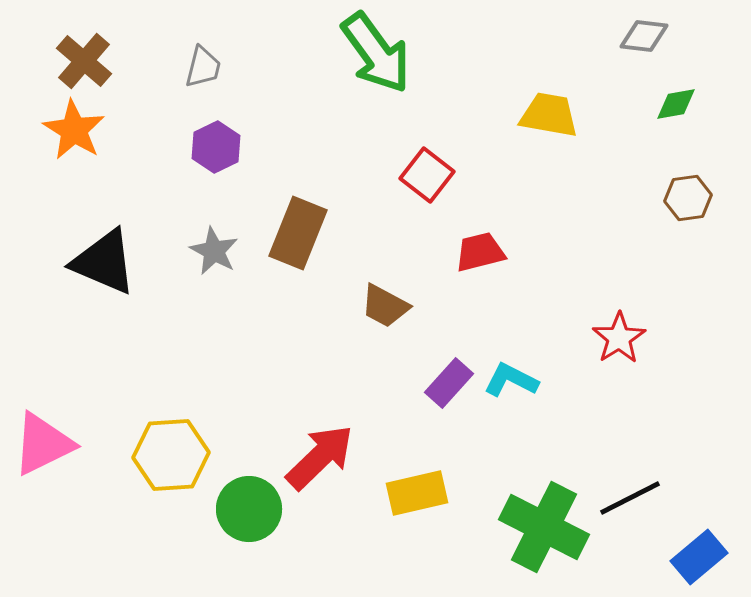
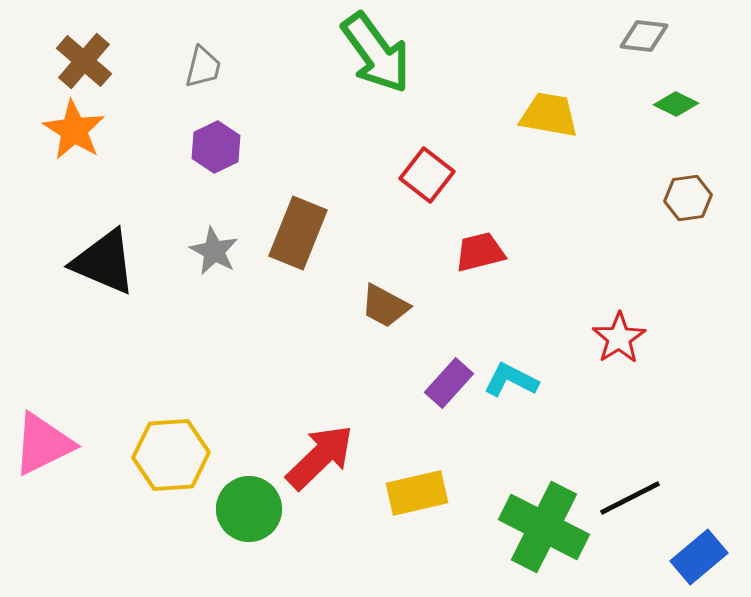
green diamond: rotated 36 degrees clockwise
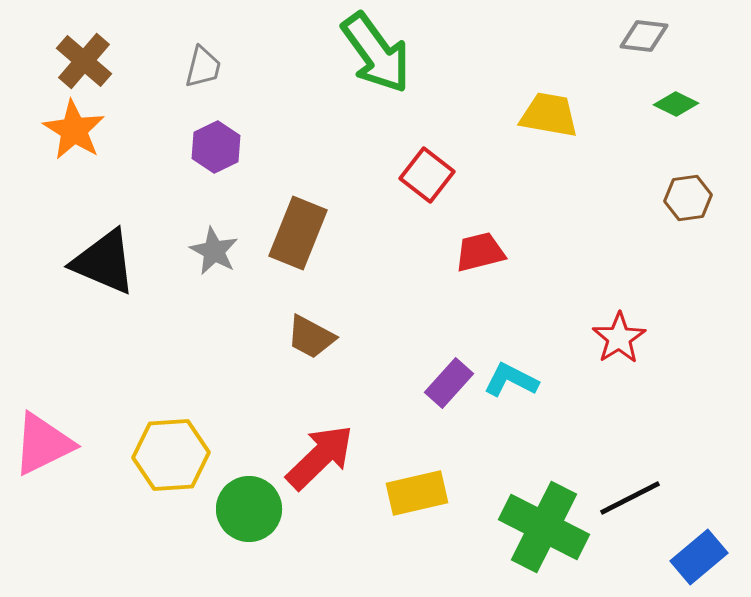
brown trapezoid: moved 74 px left, 31 px down
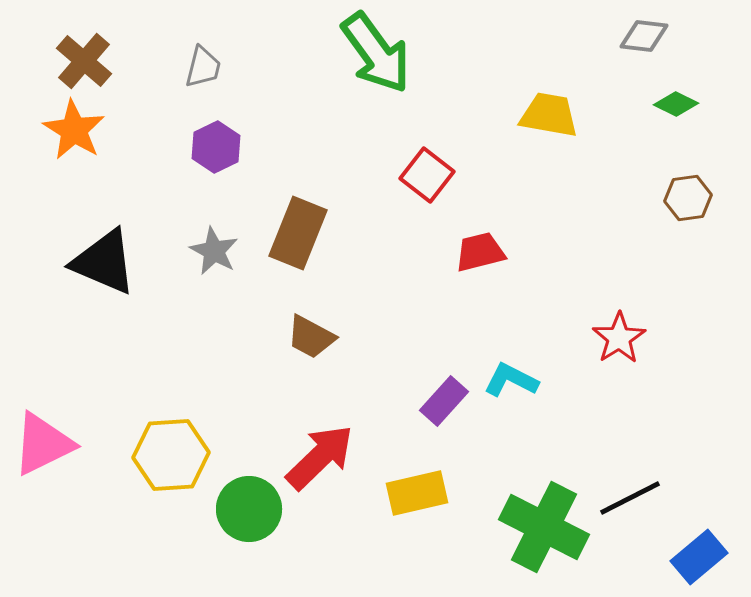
purple rectangle: moved 5 px left, 18 px down
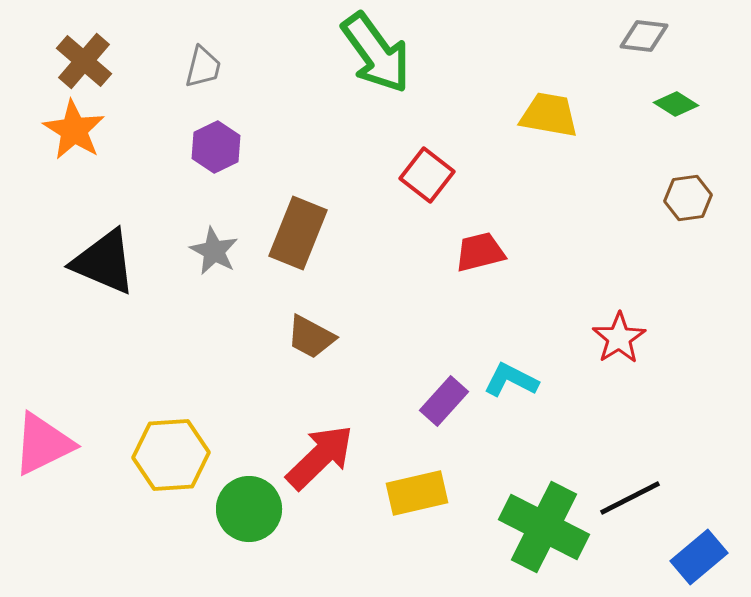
green diamond: rotated 6 degrees clockwise
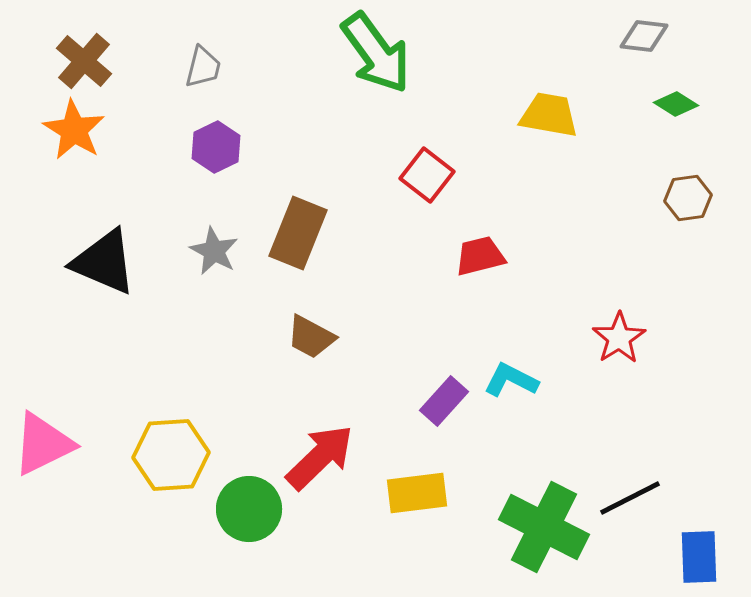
red trapezoid: moved 4 px down
yellow rectangle: rotated 6 degrees clockwise
blue rectangle: rotated 52 degrees counterclockwise
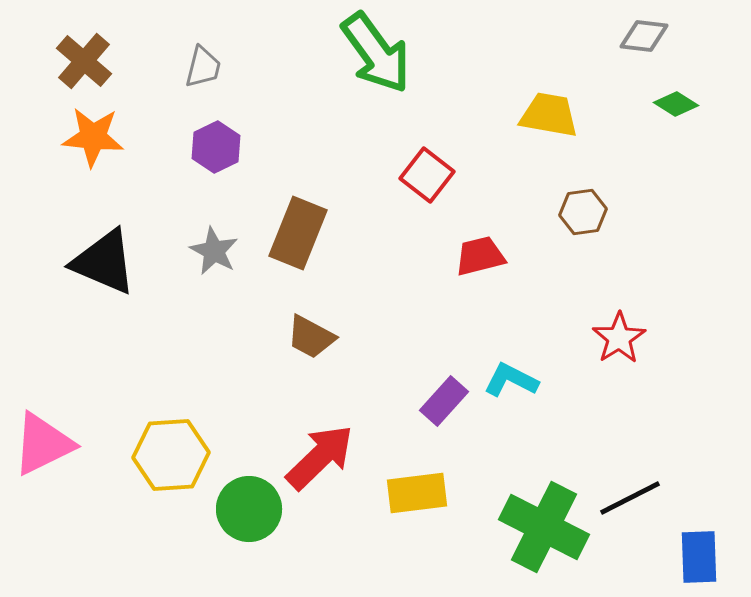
orange star: moved 19 px right, 7 px down; rotated 26 degrees counterclockwise
brown hexagon: moved 105 px left, 14 px down
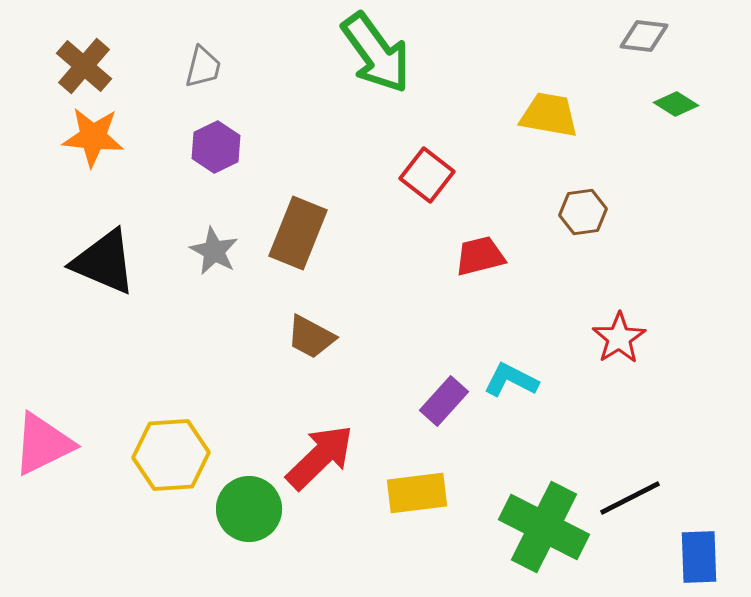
brown cross: moved 5 px down
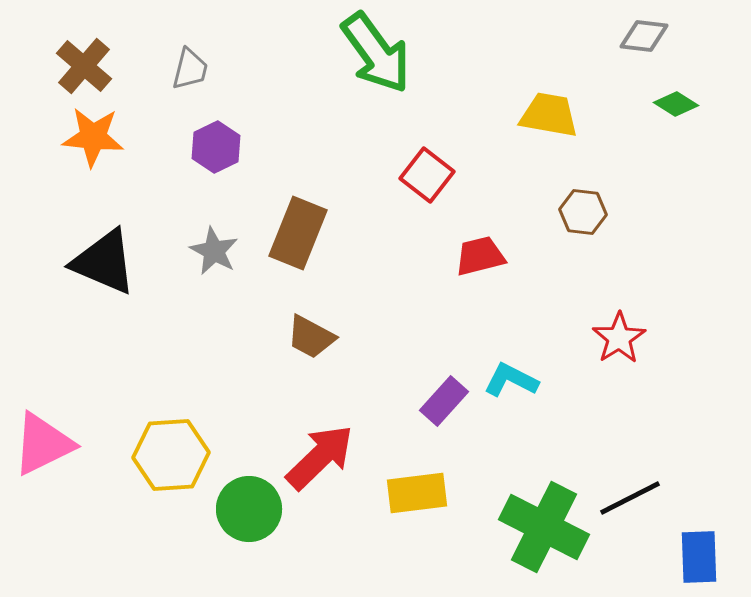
gray trapezoid: moved 13 px left, 2 px down
brown hexagon: rotated 15 degrees clockwise
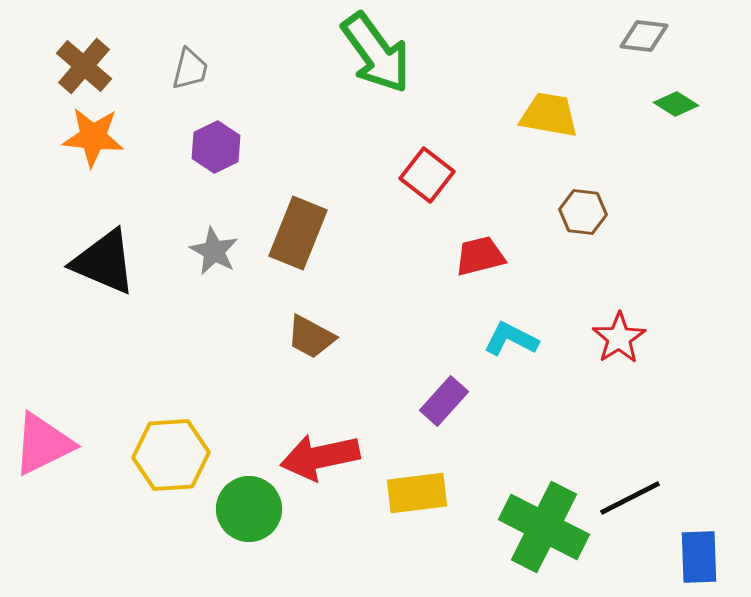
cyan L-shape: moved 41 px up
red arrow: rotated 148 degrees counterclockwise
